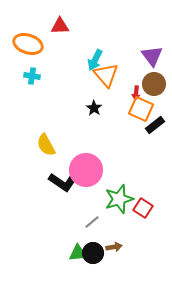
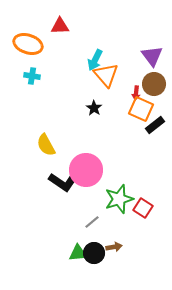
black circle: moved 1 px right
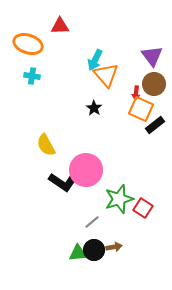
black circle: moved 3 px up
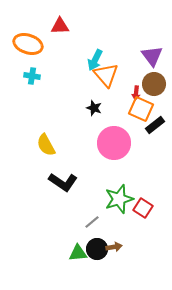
black star: rotated 14 degrees counterclockwise
pink circle: moved 28 px right, 27 px up
black circle: moved 3 px right, 1 px up
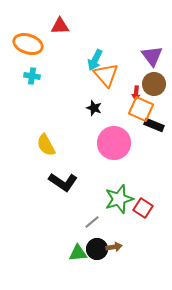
black rectangle: moved 1 px left; rotated 60 degrees clockwise
